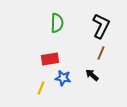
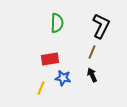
brown line: moved 9 px left, 1 px up
black arrow: rotated 24 degrees clockwise
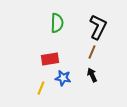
black L-shape: moved 3 px left, 1 px down
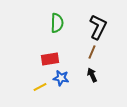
blue star: moved 2 px left
yellow line: moved 1 px left, 1 px up; rotated 40 degrees clockwise
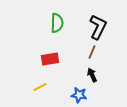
blue star: moved 18 px right, 17 px down
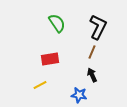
green semicircle: rotated 36 degrees counterclockwise
yellow line: moved 2 px up
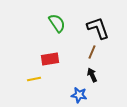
black L-shape: moved 1 px down; rotated 45 degrees counterclockwise
yellow line: moved 6 px left, 6 px up; rotated 16 degrees clockwise
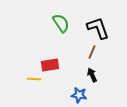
green semicircle: moved 4 px right
red rectangle: moved 6 px down
yellow line: rotated 16 degrees clockwise
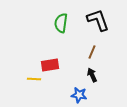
green semicircle: rotated 138 degrees counterclockwise
black L-shape: moved 8 px up
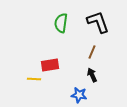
black L-shape: moved 2 px down
